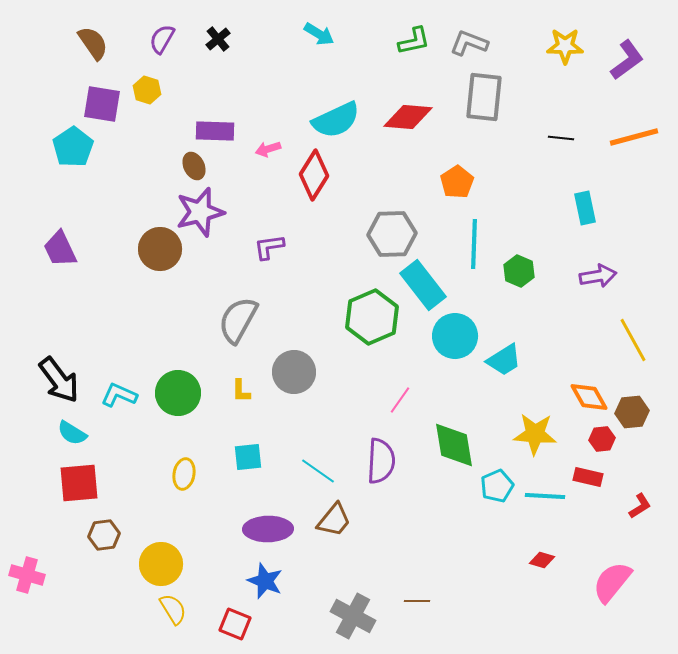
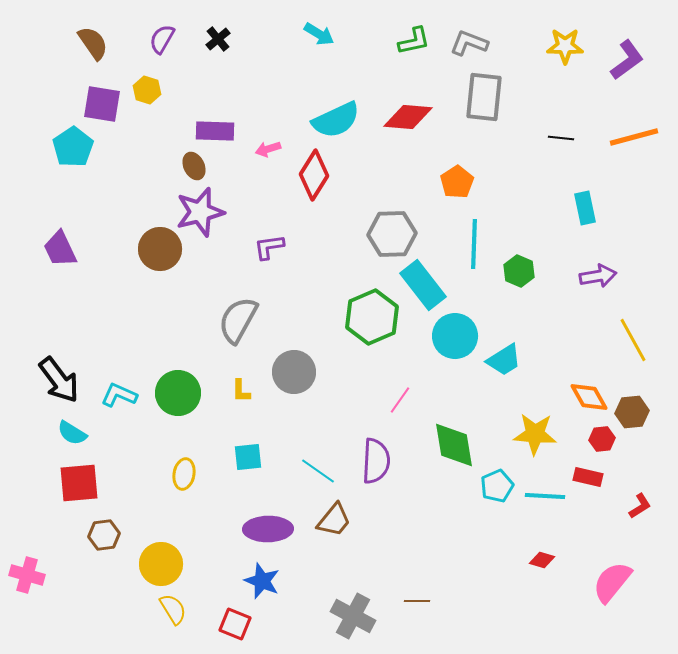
purple semicircle at (381, 461): moved 5 px left
blue star at (265, 581): moved 3 px left
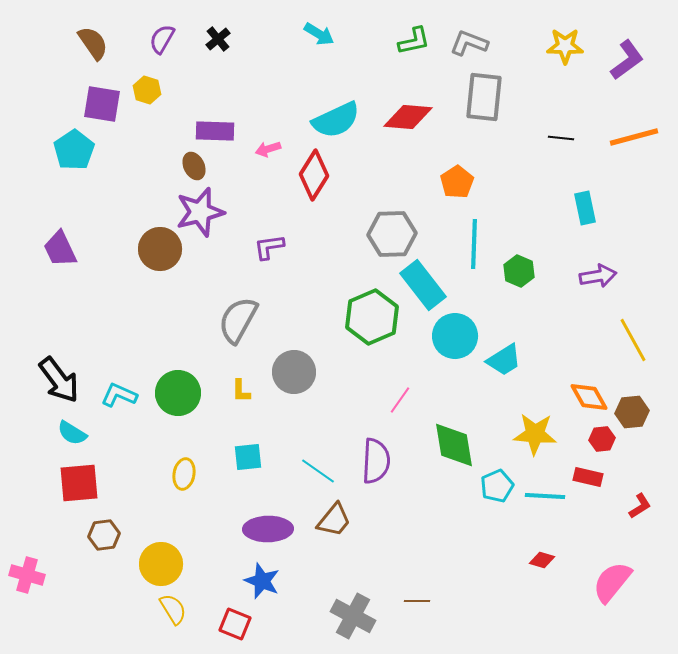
cyan pentagon at (73, 147): moved 1 px right, 3 px down
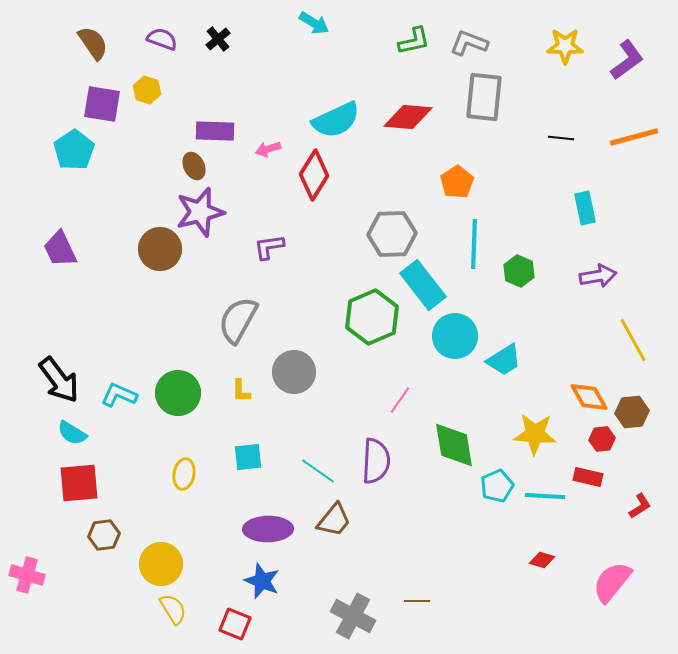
cyan arrow at (319, 34): moved 5 px left, 11 px up
purple semicircle at (162, 39): rotated 80 degrees clockwise
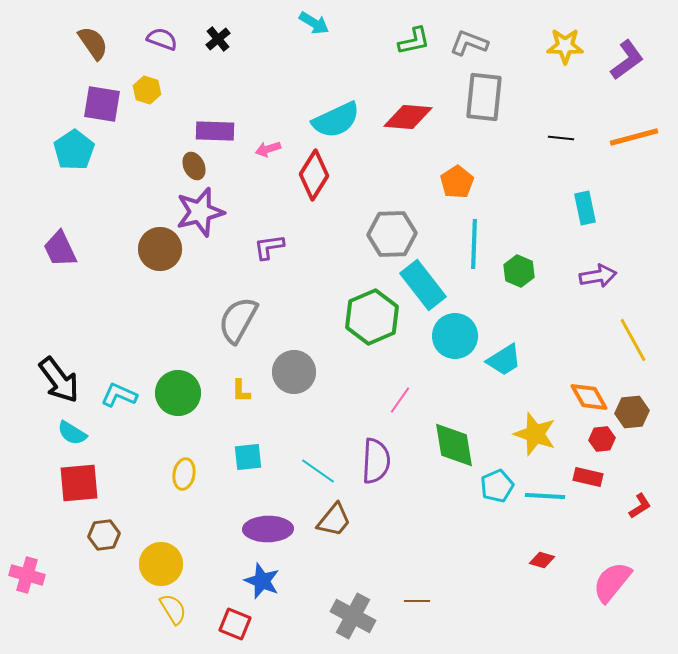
yellow star at (535, 434): rotated 15 degrees clockwise
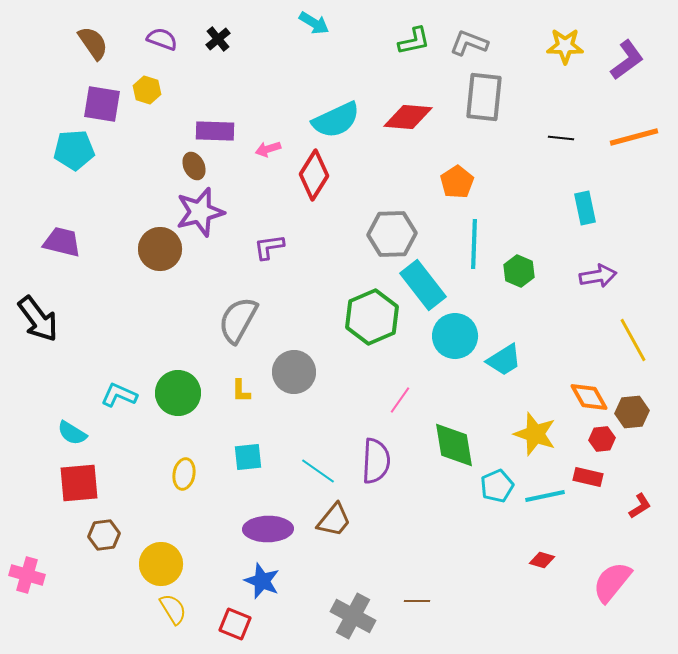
cyan pentagon at (74, 150): rotated 30 degrees clockwise
purple trapezoid at (60, 249): moved 2 px right, 7 px up; rotated 129 degrees clockwise
black arrow at (59, 380): moved 21 px left, 61 px up
cyan line at (545, 496): rotated 15 degrees counterclockwise
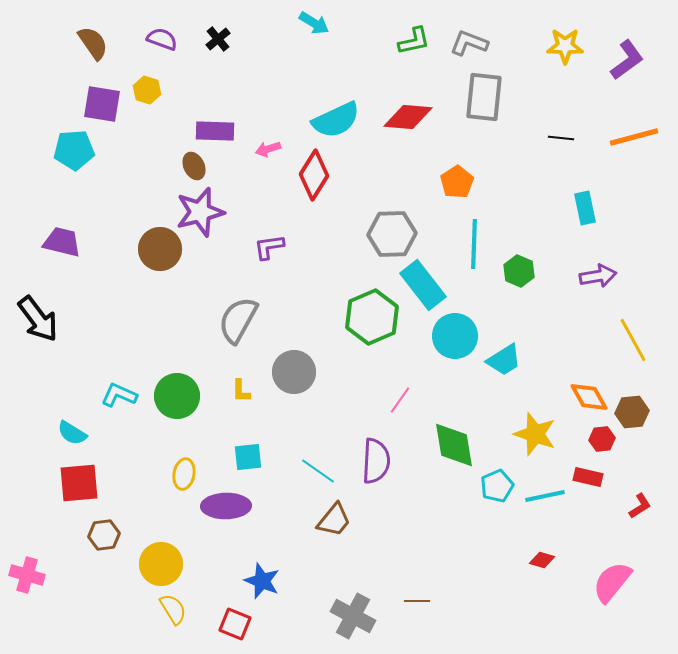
green circle at (178, 393): moved 1 px left, 3 px down
purple ellipse at (268, 529): moved 42 px left, 23 px up
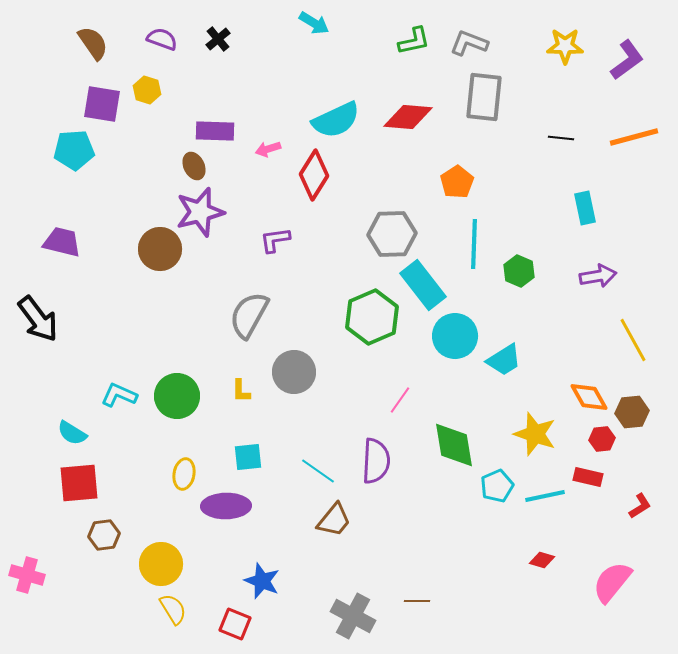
purple L-shape at (269, 247): moved 6 px right, 7 px up
gray semicircle at (238, 320): moved 11 px right, 5 px up
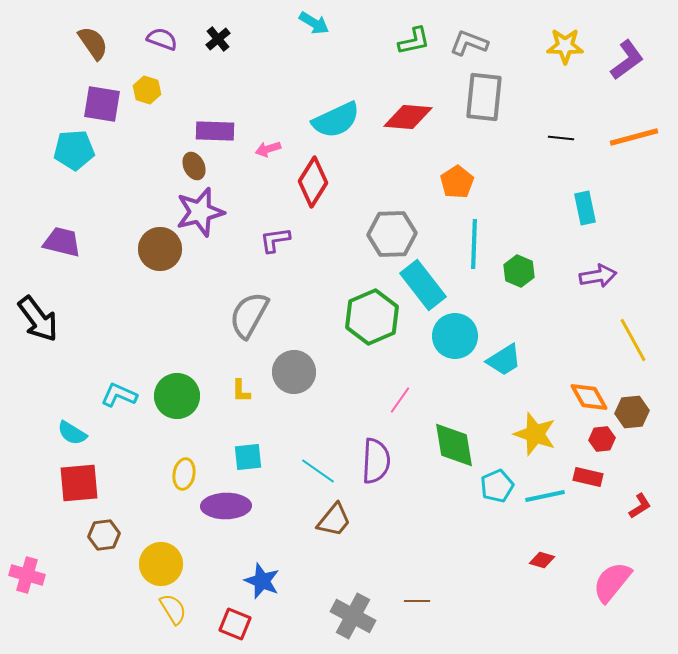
red diamond at (314, 175): moved 1 px left, 7 px down
